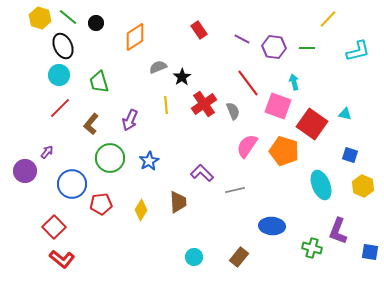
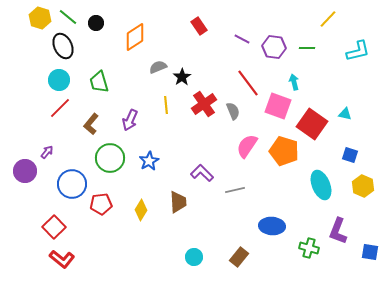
red rectangle at (199, 30): moved 4 px up
cyan circle at (59, 75): moved 5 px down
green cross at (312, 248): moved 3 px left
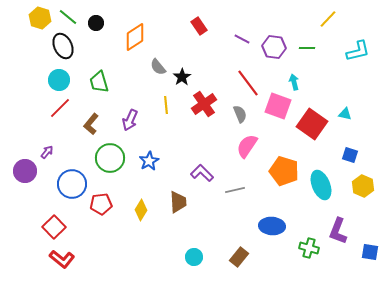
gray semicircle at (158, 67): rotated 108 degrees counterclockwise
gray semicircle at (233, 111): moved 7 px right, 3 px down
orange pentagon at (284, 151): moved 20 px down
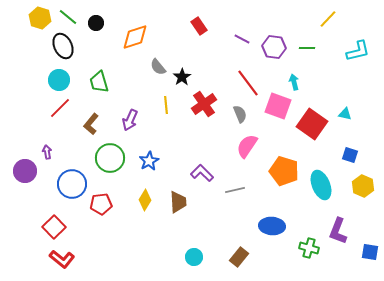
orange diamond at (135, 37): rotated 16 degrees clockwise
purple arrow at (47, 152): rotated 48 degrees counterclockwise
yellow diamond at (141, 210): moved 4 px right, 10 px up
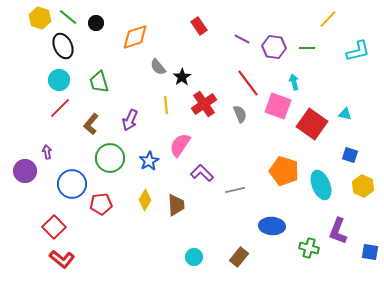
pink semicircle at (247, 146): moved 67 px left, 1 px up
brown trapezoid at (178, 202): moved 2 px left, 3 px down
